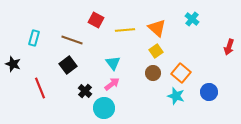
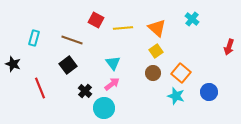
yellow line: moved 2 px left, 2 px up
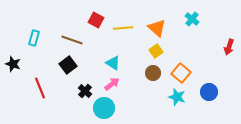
cyan triangle: rotated 21 degrees counterclockwise
cyan star: moved 1 px right, 1 px down
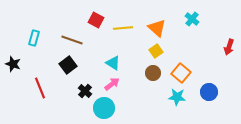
cyan star: rotated 12 degrees counterclockwise
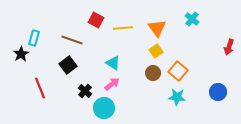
orange triangle: rotated 12 degrees clockwise
black star: moved 8 px right, 10 px up; rotated 21 degrees clockwise
orange square: moved 3 px left, 2 px up
blue circle: moved 9 px right
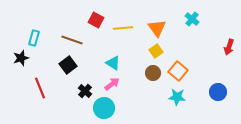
black star: moved 4 px down; rotated 14 degrees clockwise
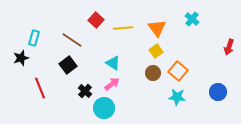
red square: rotated 14 degrees clockwise
brown line: rotated 15 degrees clockwise
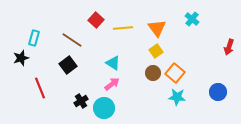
orange square: moved 3 px left, 2 px down
black cross: moved 4 px left, 10 px down; rotated 16 degrees clockwise
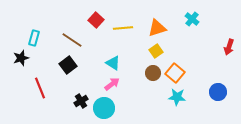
orange triangle: rotated 48 degrees clockwise
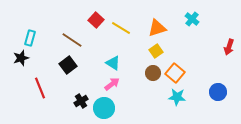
yellow line: moved 2 px left; rotated 36 degrees clockwise
cyan rectangle: moved 4 px left
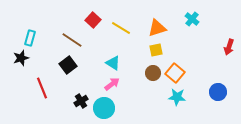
red square: moved 3 px left
yellow square: moved 1 px up; rotated 24 degrees clockwise
red line: moved 2 px right
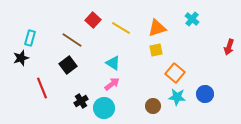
brown circle: moved 33 px down
blue circle: moved 13 px left, 2 px down
